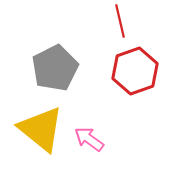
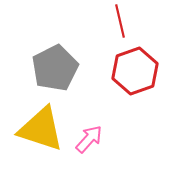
yellow triangle: rotated 21 degrees counterclockwise
pink arrow: rotated 96 degrees clockwise
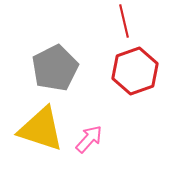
red line: moved 4 px right
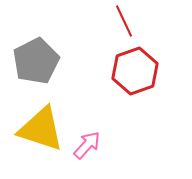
red line: rotated 12 degrees counterclockwise
gray pentagon: moved 19 px left, 7 px up
pink arrow: moved 2 px left, 6 px down
